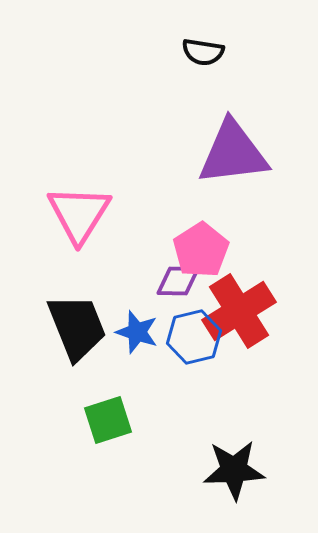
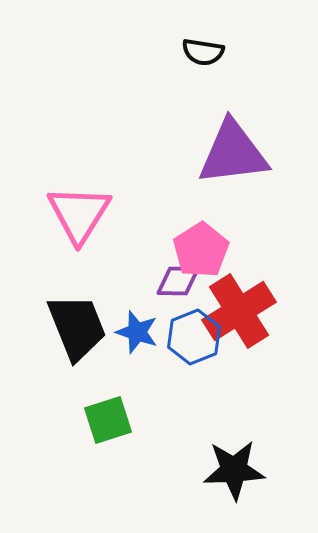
blue hexagon: rotated 8 degrees counterclockwise
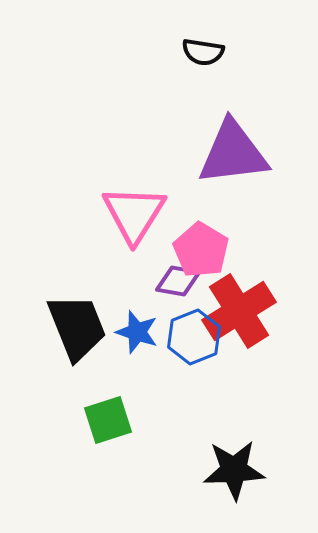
pink triangle: moved 55 px right
pink pentagon: rotated 8 degrees counterclockwise
purple diamond: rotated 9 degrees clockwise
